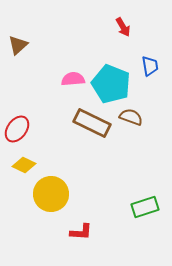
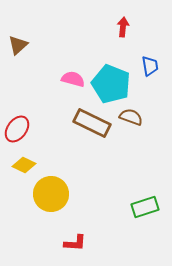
red arrow: rotated 144 degrees counterclockwise
pink semicircle: rotated 20 degrees clockwise
red L-shape: moved 6 px left, 11 px down
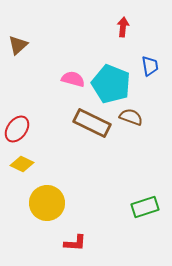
yellow diamond: moved 2 px left, 1 px up
yellow circle: moved 4 px left, 9 px down
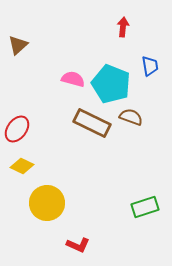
yellow diamond: moved 2 px down
red L-shape: moved 3 px right, 2 px down; rotated 20 degrees clockwise
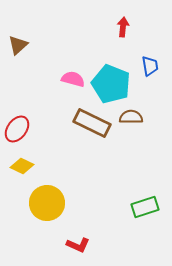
brown semicircle: rotated 20 degrees counterclockwise
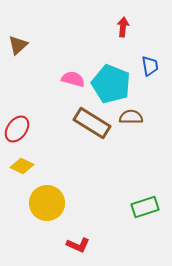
brown rectangle: rotated 6 degrees clockwise
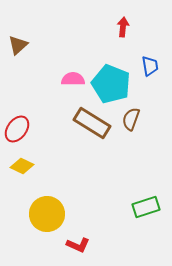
pink semicircle: rotated 15 degrees counterclockwise
brown semicircle: moved 2 px down; rotated 70 degrees counterclockwise
yellow circle: moved 11 px down
green rectangle: moved 1 px right
